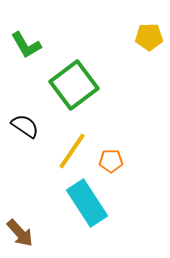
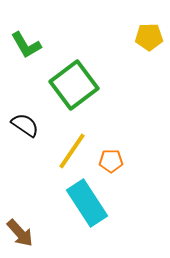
black semicircle: moved 1 px up
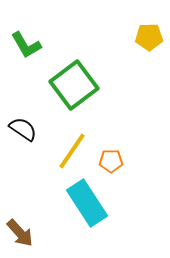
black semicircle: moved 2 px left, 4 px down
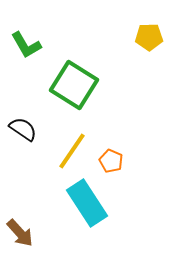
green square: rotated 21 degrees counterclockwise
orange pentagon: rotated 25 degrees clockwise
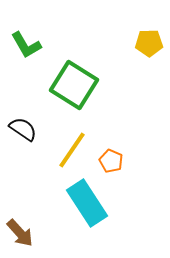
yellow pentagon: moved 6 px down
yellow line: moved 1 px up
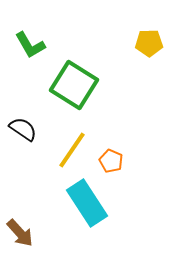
green L-shape: moved 4 px right
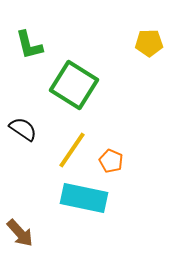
green L-shape: moved 1 px left; rotated 16 degrees clockwise
cyan rectangle: moved 3 px left, 5 px up; rotated 45 degrees counterclockwise
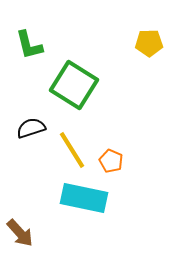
black semicircle: moved 8 px right, 1 px up; rotated 52 degrees counterclockwise
yellow line: rotated 66 degrees counterclockwise
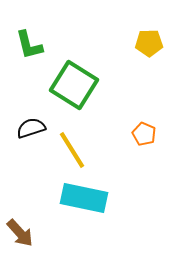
orange pentagon: moved 33 px right, 27 px up
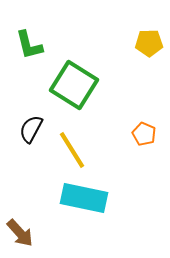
black semicircle: moved 1 px down; rotated 44 degrees counterclockwise
